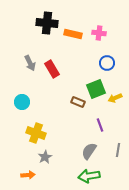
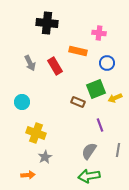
orange rectangle: moved 5 px right, 17 px down
red rectangle: moved 3 px right, 3 px up
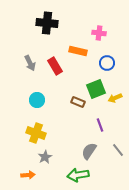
cyan circle: moved 15 px right, 2 px up
gray line: rotated 48 degrees counterclockwise
green arrow: moved 11 px left, 1 px up
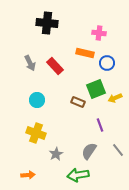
orange rectangle: moved 7 px right, 2 px down
red rectangle: rotated 12 degrees counterclockwise
gray star: moved 11 px right, 3 px up
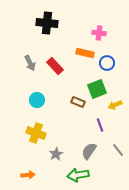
green square: moved 1 px right
yellow arrow: moved 7 px down
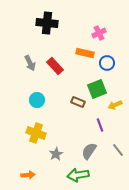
pink cross: rotated 32 degrees counterclockwise
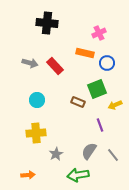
gray arrow: rotated 49 degrees counterclockwise
yellow cross: rotated 24 degrees counterclockwise
gray line: moved 5 px left, 5 px down
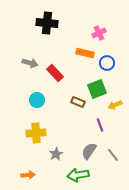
red rectangle: moved 7 px down
